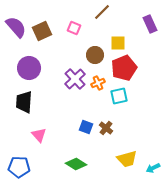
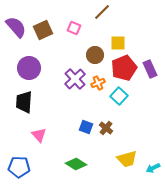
purple rectangle: moved 45 px down
brown square: moved 1 px right, 1 px up
cyan square: rotated 36 degrees counterclockwise
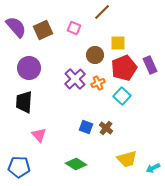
purple rectangle: moved 4 px up
cyan square: moved 3 px right
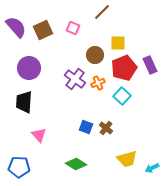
pink square: moved 1 px left
purple cross: rotated 10 degrees counterclockwise
cyan arrow: moved 1 px left
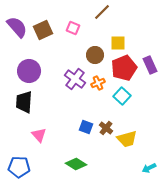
purple semicircle: moved 1 px right
purple circle: moved 3 px down
yellow trapezoid: moved 20 px up
cyan arrow: moved 3 px left
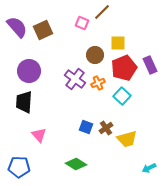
pink square: moved 9 px right, 5 px up
brown cross: rotated 16 degrees clockwise
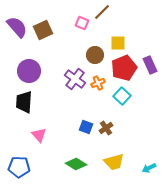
yellow trapezoid: moved 13 px left, 23 px down
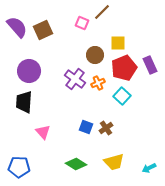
pink triangle: moved 4 px right, 3 px up
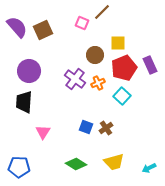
pink triangle: rotated 14 degrees clockwise
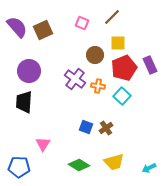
brown line: moved 10 px right, 5 px down
orange cross: moved 3 px down; rotated 32 degrees clockwise
pink triangle: moved 12 px down
green diamond: moved 3 px right, 1 px down
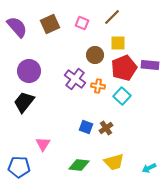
brown square: moved 7 px right, 6 px up
purple rectangle: rotated 60 degrees counterclockwise
black trapezoid: rotated 35 degrees clockwise
green diamond: rotated 25 degrees counterclockwise
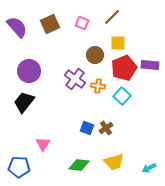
blue square: moved 1 px right, 1 px down
